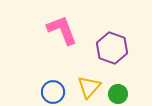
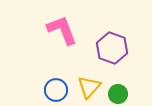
blue circle: moved 3 px right, 2 px up
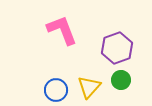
purple hexagon: moved 5 px right; rotated 20 degrees clockwise
green circle: moved 3 px right, 14 px up
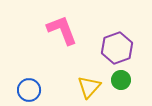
blue circle: moved 27 px left
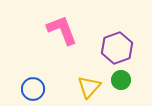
blue circle: moved 4 px right, 1 px up
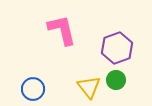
pink L-shape: rotated 8 degrees clockwise
green circle: moved 5 px left
yellow triangle: rotated 20 degrees counterclockwise
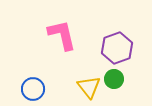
pink L-shape: moved 5 px down
green circle: moved 2 px left, 1 px up
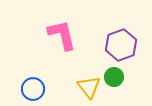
purple hexagon: moved 4 px right, 3 px up
green circle: moved 2 px up
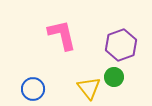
yellow triangle: moved 1 px down
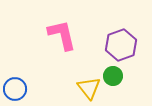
green circle: moved 1 px left, 1 px up
blue circle: moved 18 px left
